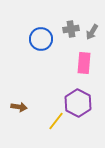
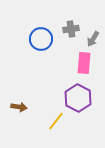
gray arrow: moved 1 px right, 7 px down
purple hexagon: moved 5 px up
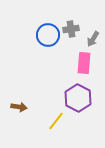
blue circle: moved 7 px right, 4 px up
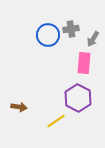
yellow line: rotated 18 degrees clockwise
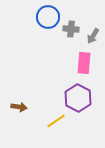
gray cross: rotated 14 degrees clockwise
blue circle: moved 18 px up
gray arrow: moved 3 px up
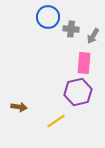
purple hexagon: moved 6 px up; rotated 20 degrees clockwise
